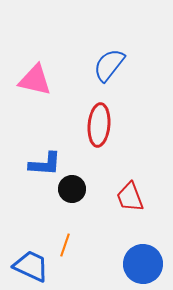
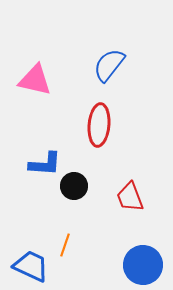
black circle: moved 2 px right, 3 px up
blue circle: moved 1 px down
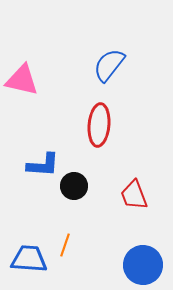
pink triangle: moved 13 px left
blue L-shape: moved 2 px left, 1 px down
red trapezoid: moved 4 px right, 2 px up
blue trapezoid: moved 2 px left, 7 px up; rotated 21 degrees counterclockwise
